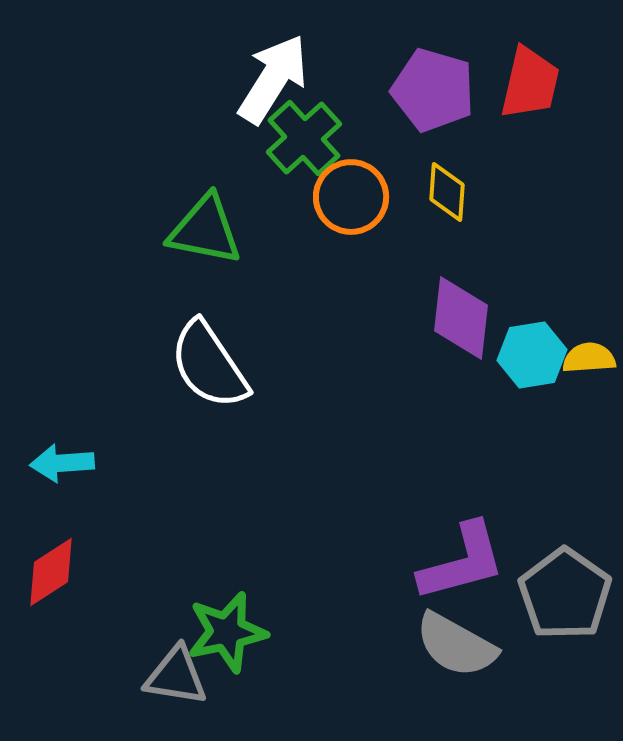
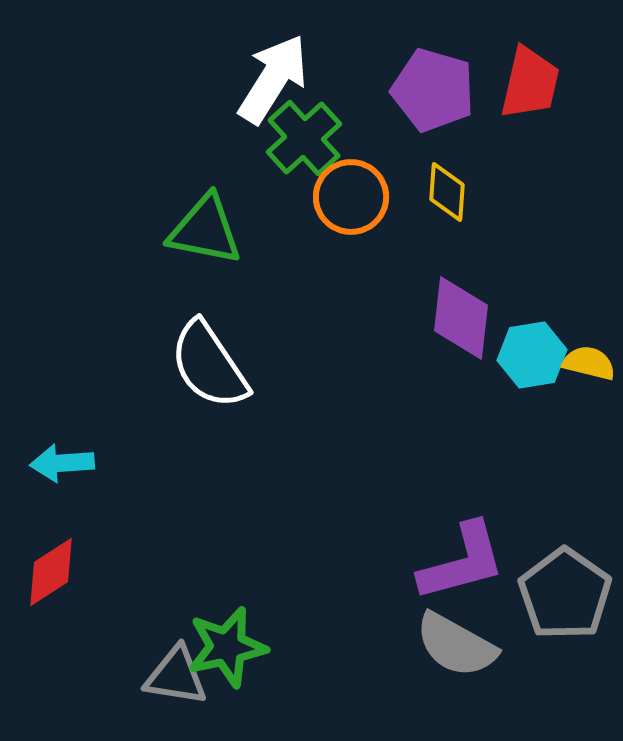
yellow semicircle: moved 5 px down; rotated 18 degrees clockwise
green star: moved 15 px down
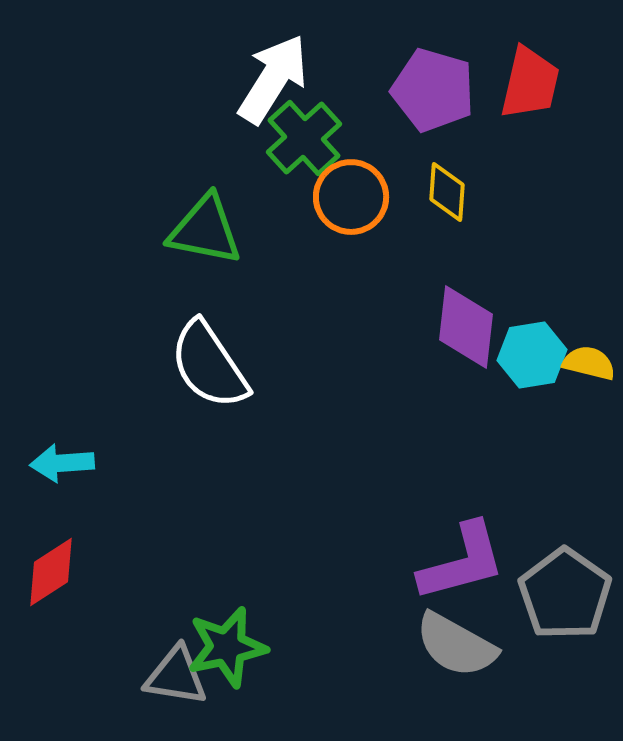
purple diamond: moved 5 px right, 9 px down
